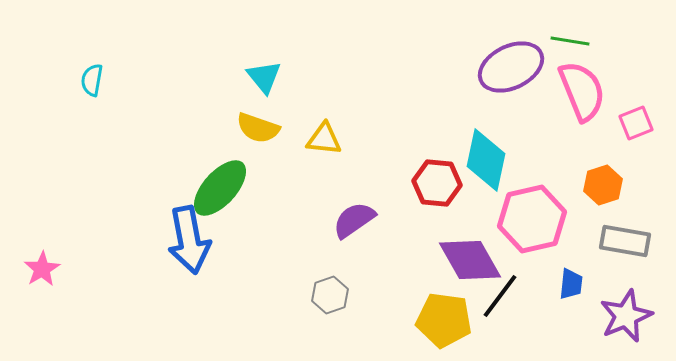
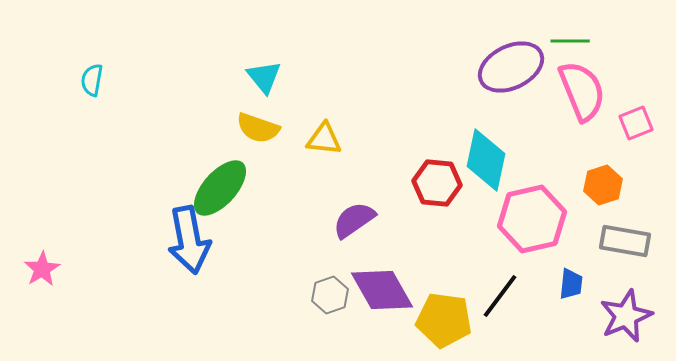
green line: rotated 9 degrees counterclockwise
purple diamond: moved 88 px left, 30 px down
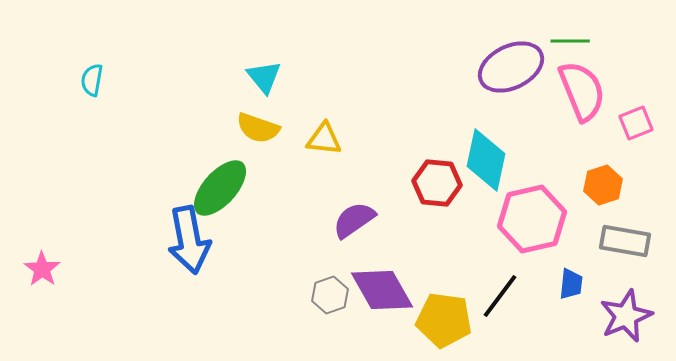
pink star: rotated 6 degrees counterclockwise
